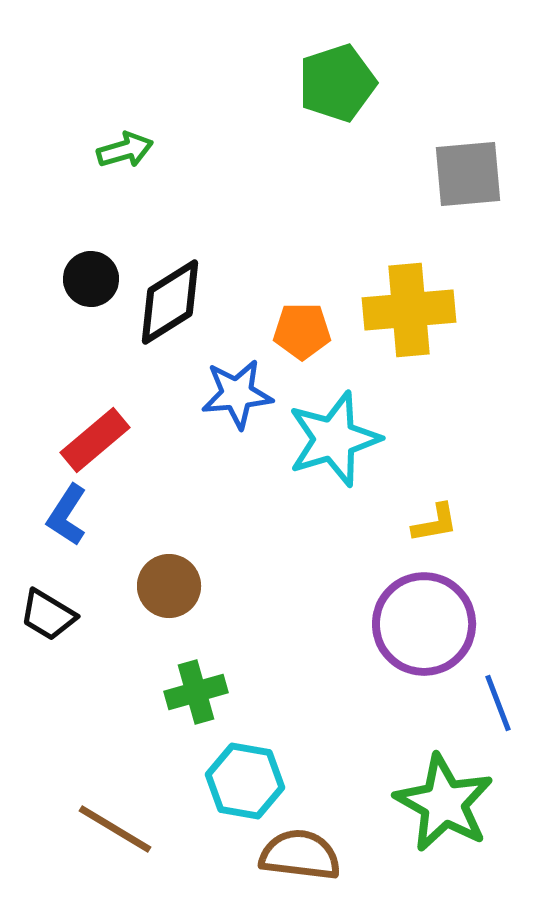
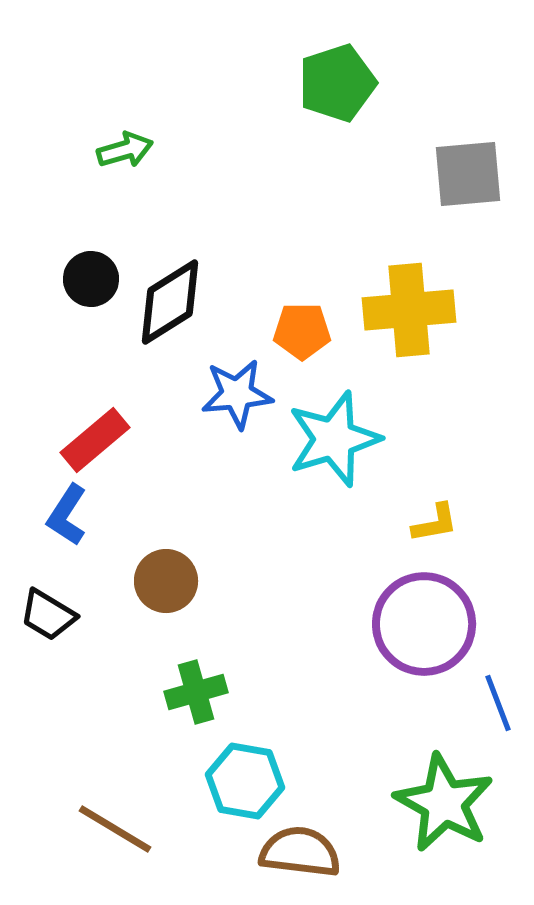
brown circle: moved 3 px left, 5 px up
brown semicircle: moved 3 px up
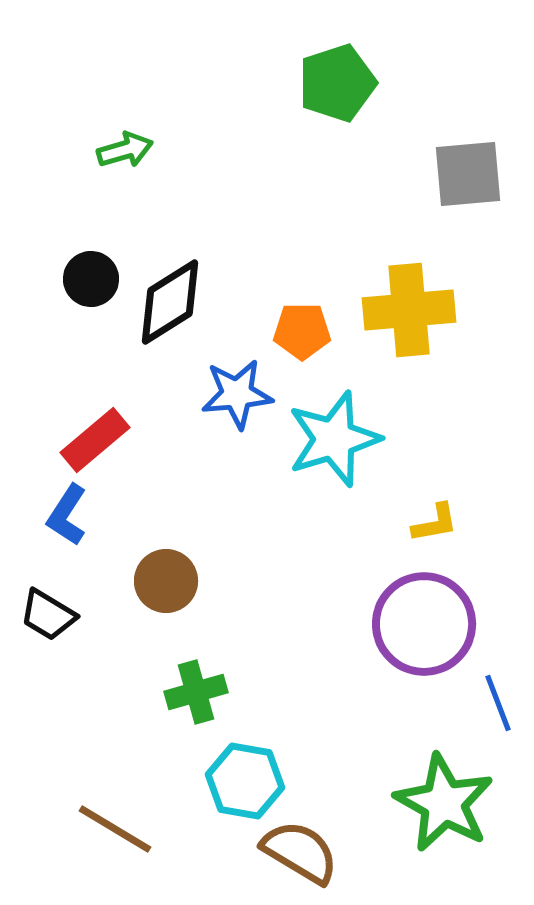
brown semicircle: rotated 24 degrees clockwise
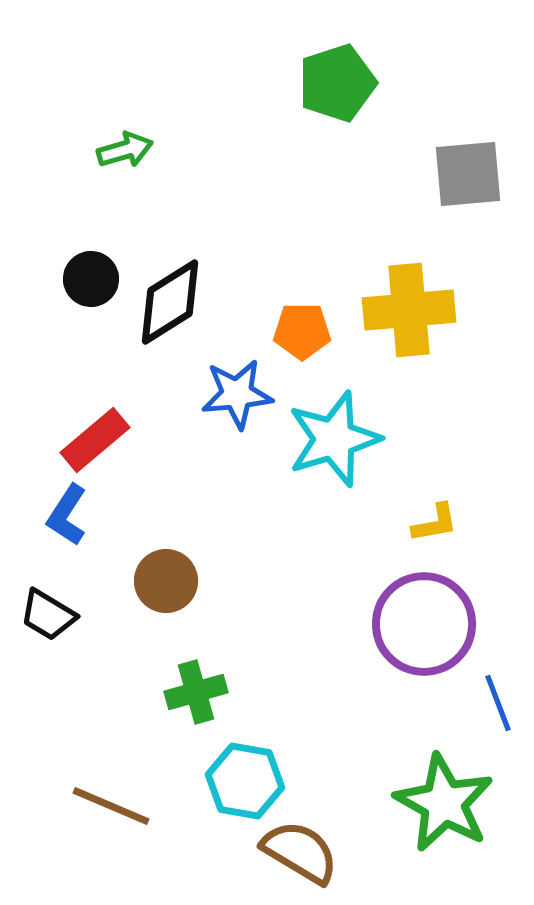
brown line: moved 4 px left, 23 px up; rotated 8 degrees counterclockwise
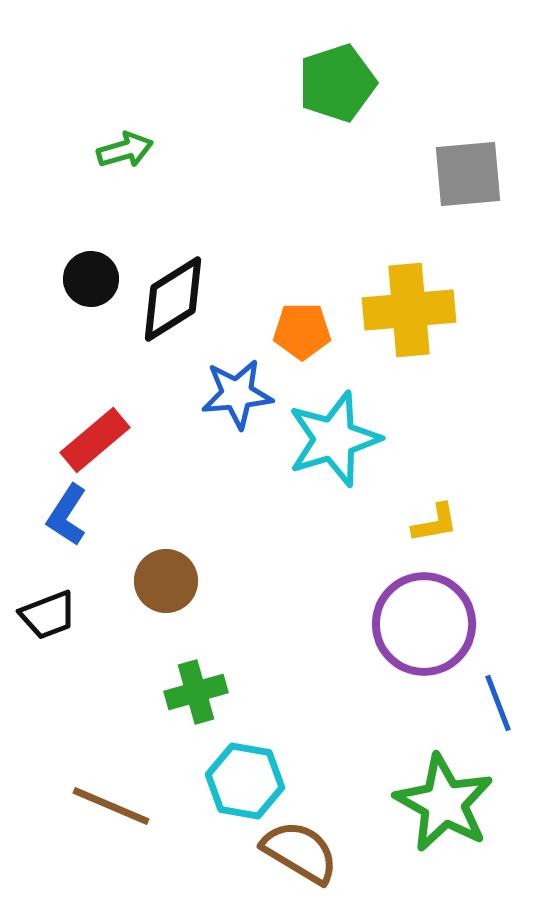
black diamond: moved 3 px right, 3 px up
black trapezoid: rotated 52 degrees counterclockwise
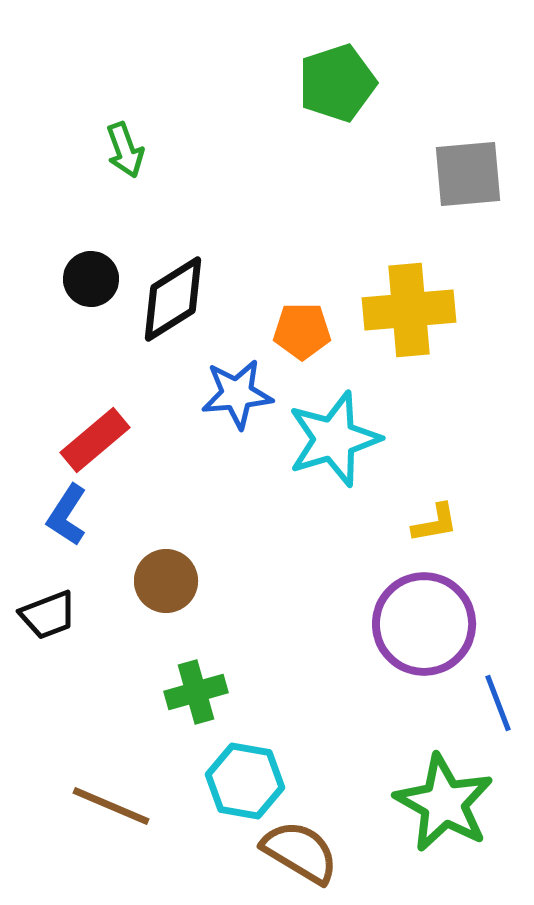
green arrow: rotated 86 degrees clockwise
